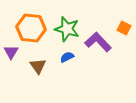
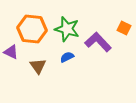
orange hexagon: moved 1 px right, 1 px down
purple triangle: rotated 35 degrees counterclockwise
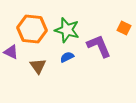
green star: moved 1 px down
purple L-shape: moved 1 px right, 4 px down; rotated 20 degrees clockwise
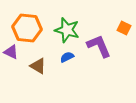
orange hexagon: moved 5 px left, 1 px up
brown triangle: rotated 24 degrees counterclockwise
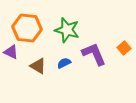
orange square: moved 20 px down; rotated 24 degrees clockwise
purple L-shape: moved 5 px left, 8 px down
blue semicircle: moved 3 px left, 6 px down
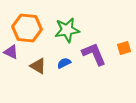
green star: rotated 25 degrees counterclockwise
orange square: rotated 24 degrees clockwise
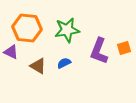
purple L-shape: moved 5 px right, 3 px up; rotated 136 degrees counterclockwise
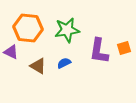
orange hexagon: moved 1 px right
purple L-shape: rotated 12 degrees counterclockwise
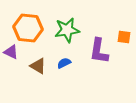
orange square: moved 11 px up; rotated 24 degrees clockwise
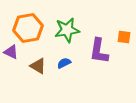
orange hexagon: rotated 16 degrees counterclockwise
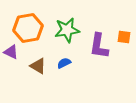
purple L-shape: moved 5 px up
